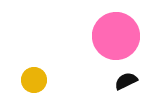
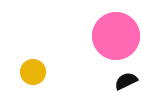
yellow circle: moved 1 px left, 8 px up
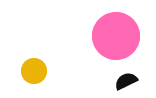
yellow circle: moved 1 px right, 1 px up
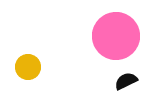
yellow circle: moved 6 px left, 4 px up
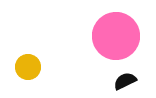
black semicircle: moved 1 px left
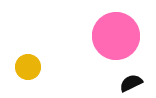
black semicircle: moved 6 px right, 2 px down
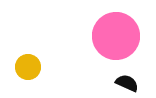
black semicircle: moved 4 px left; rotated 50 degrees clockwise
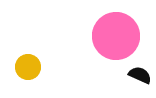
black semicircle: moved 13 px right, 8 px up
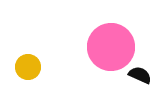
pink circle: moved 5 px left, 11 px down
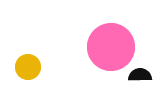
black semicircle: rotated 25 degrees counterclockwise
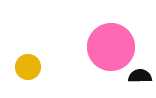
black semicircle: moved 1 px down
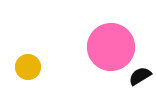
black semicircle: rotated 30 degrees counterclockwise
